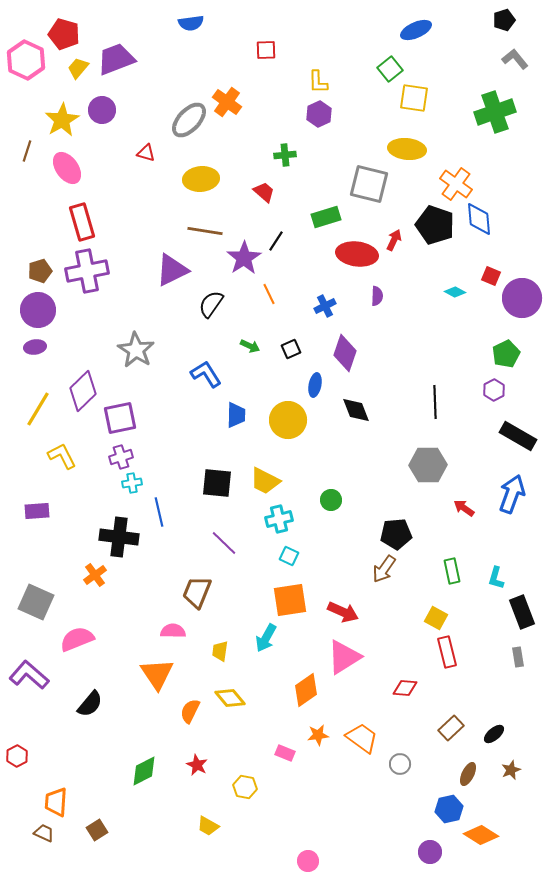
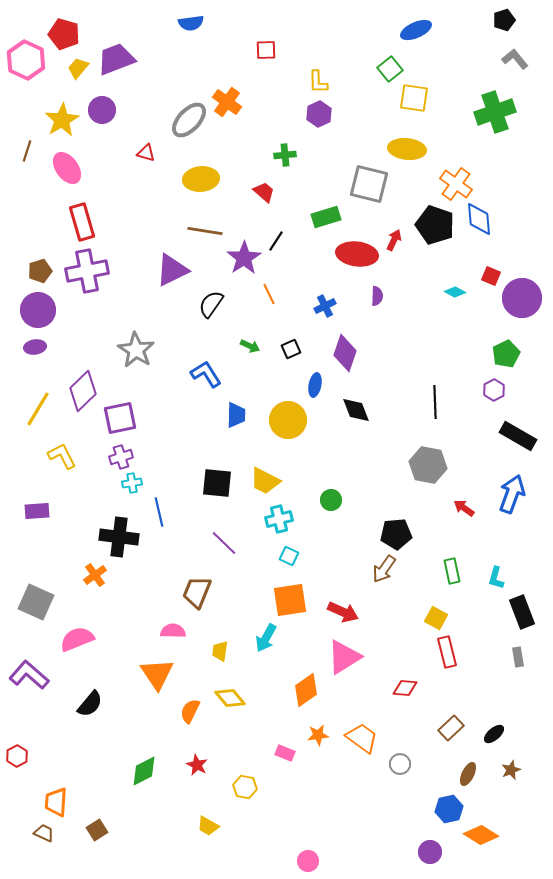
gray hexagon at (428, 465): rotated 12 degrees clockwise
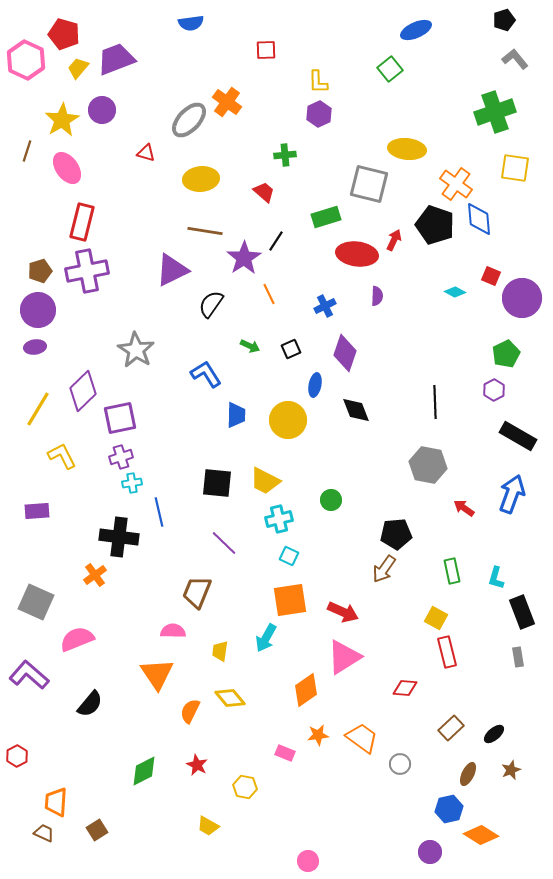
yellow square at (414, 98): moved 101 px right, 70 px down
red rectangle at (82, 222): rotated 30 degrees clockwise
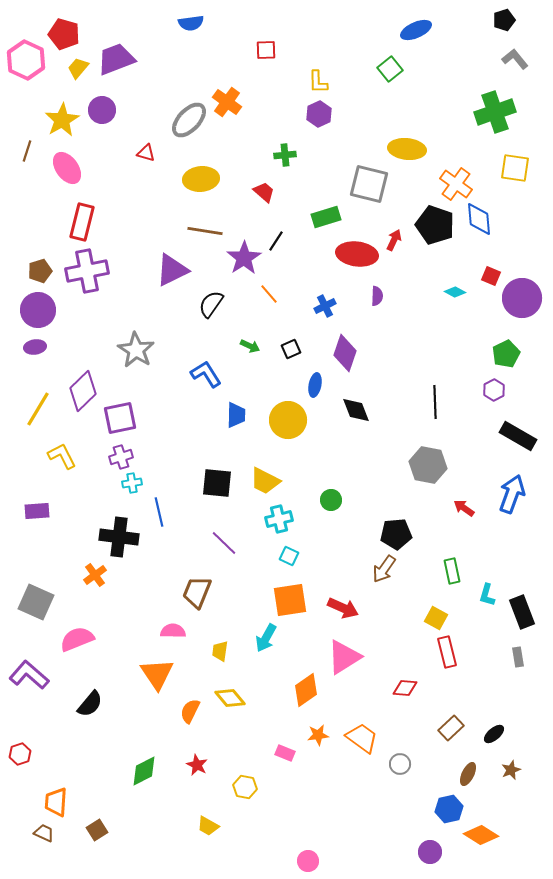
orange line at (269, 294): rotated 15 degrees counterclockwise
cyan L-shape at (496, 578): moved 9 px left, 17 px down
red arrow at (343, 612): moved 4 px up
red hexagon at (17, 756): moved 3 px right, 2 px up; rotated 10 degrees clockwise
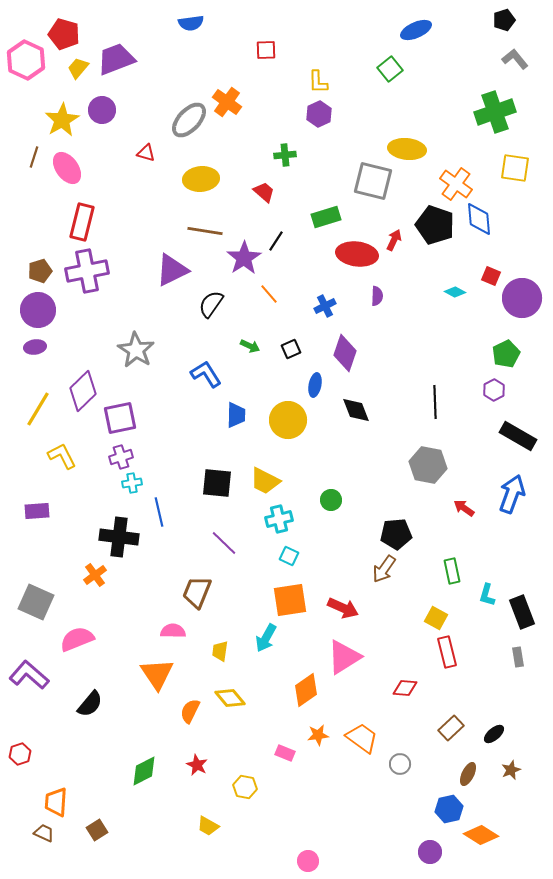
brown line at (27, 151): moved 7 px right, 6 px down
gray square at (369, 184): moved 4 px right, 3 px up
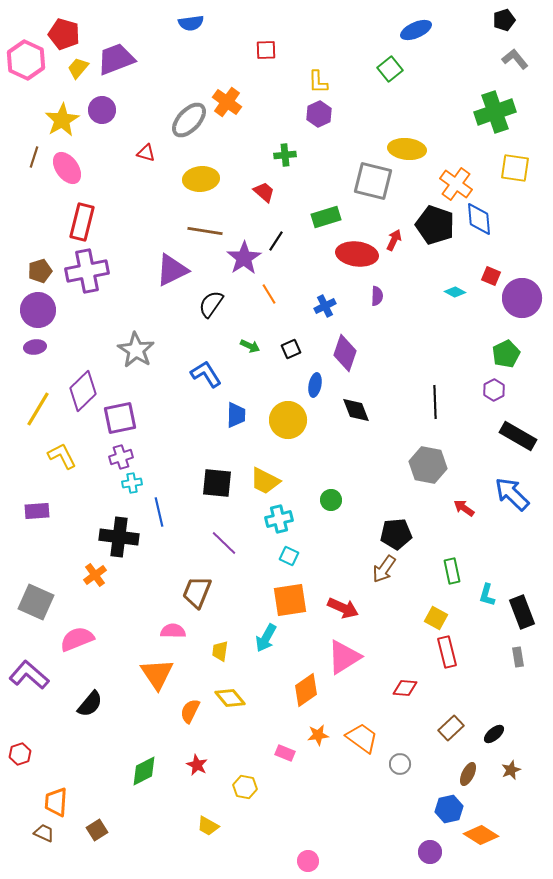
orange line at (269, 294): rotated 10 degrees clockwise
blue arrow at (512, 494): rotated 66 degrees counterclockwise
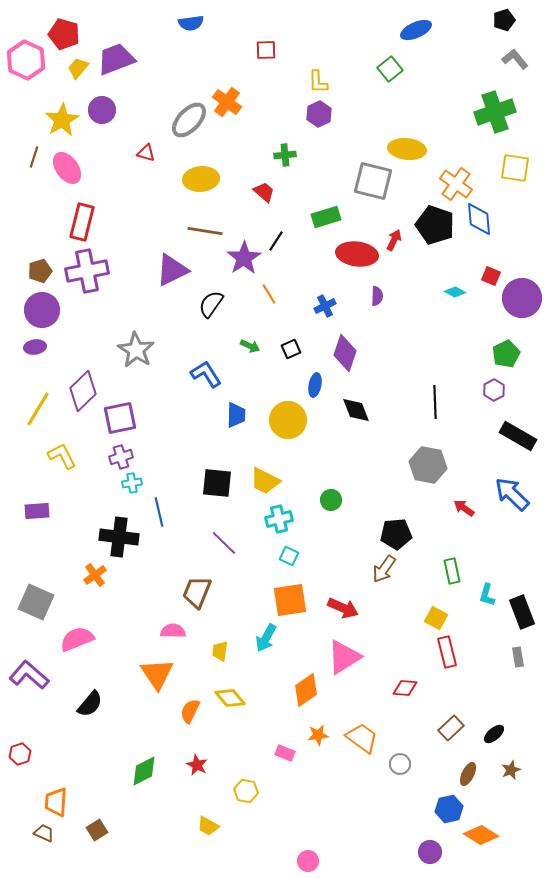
purple circle at (38, 310): moved 4 px right
yellow hexagon at (245, 787): moved 1 px right, 4 px down
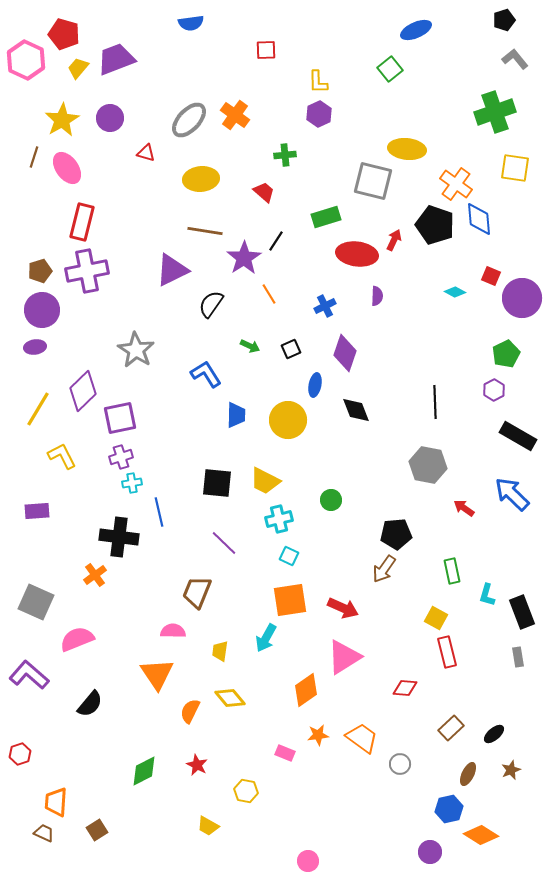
orange cross at (227, 102): moved 8 px right, 13 px down
purple circle at (102, 110): moved 8 px right, 8 px down
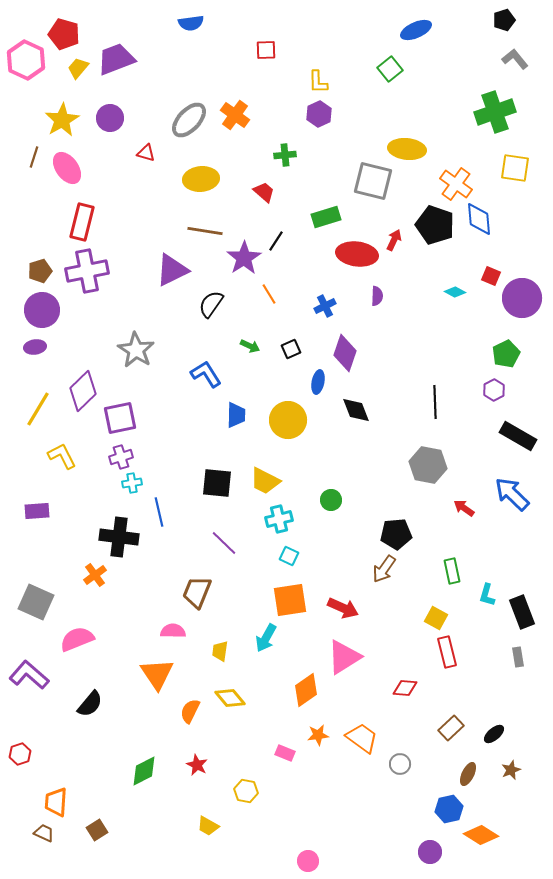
blue ellipse at (315, 385): moved 3 px right, 3 px up
